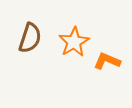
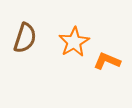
brown semicircle: moved 5 px left
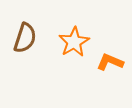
orange L-shape: moved 3 px right, 1 px down
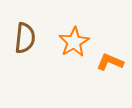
brown semicircle: rotated 12 degrees counterclockwise
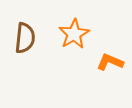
orange star: moved 8 px up
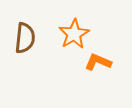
orange L-shape: moved 12 px left
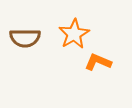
brown semicircle: rotated 84 degrees clockwise
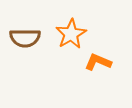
orange star: moved 3 px left
